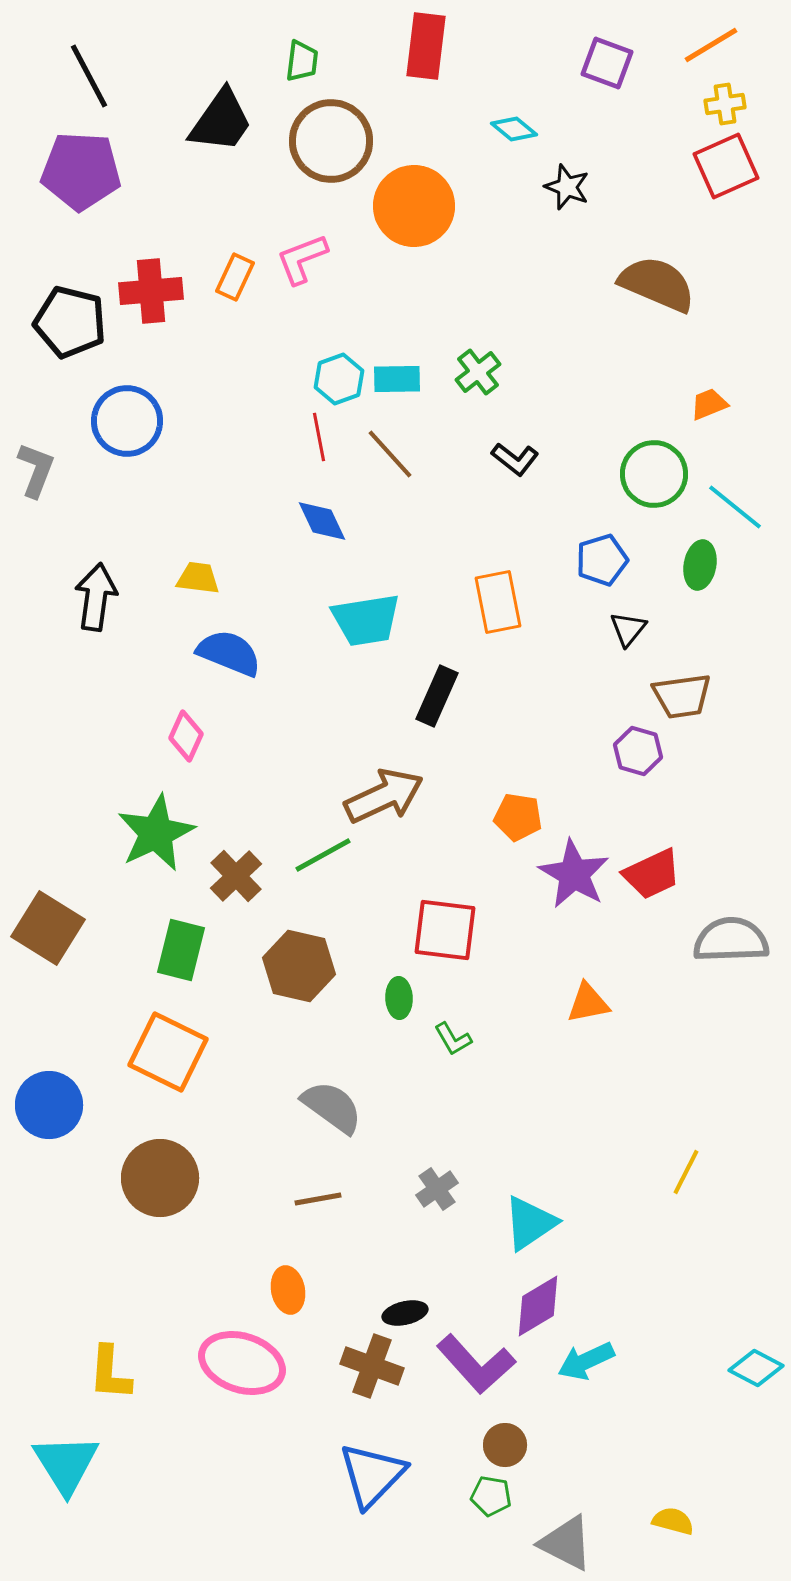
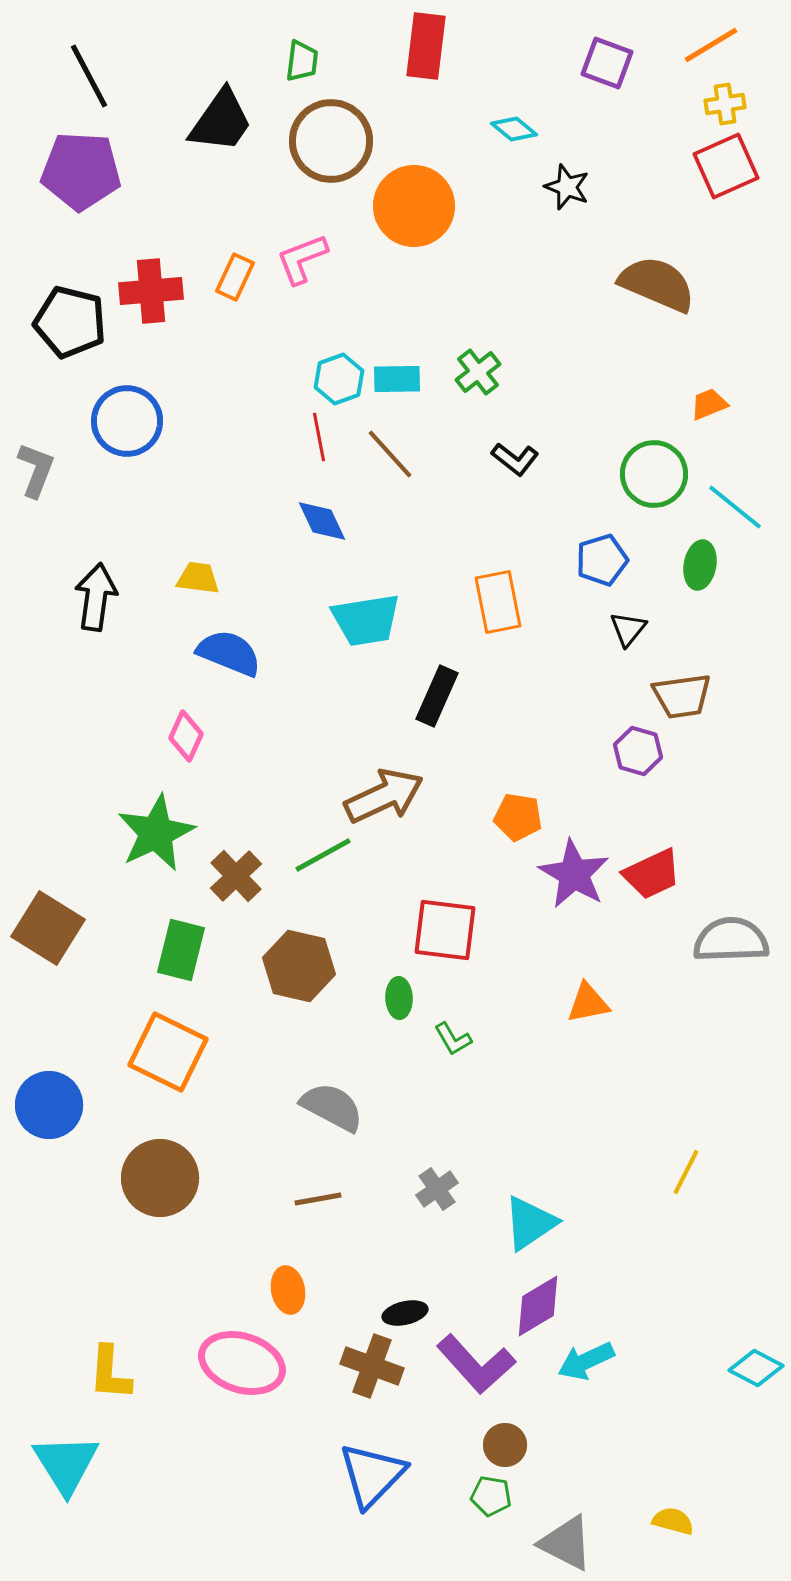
gray semicircle at (332, 1107): rotated 8 degrees counterclockwise
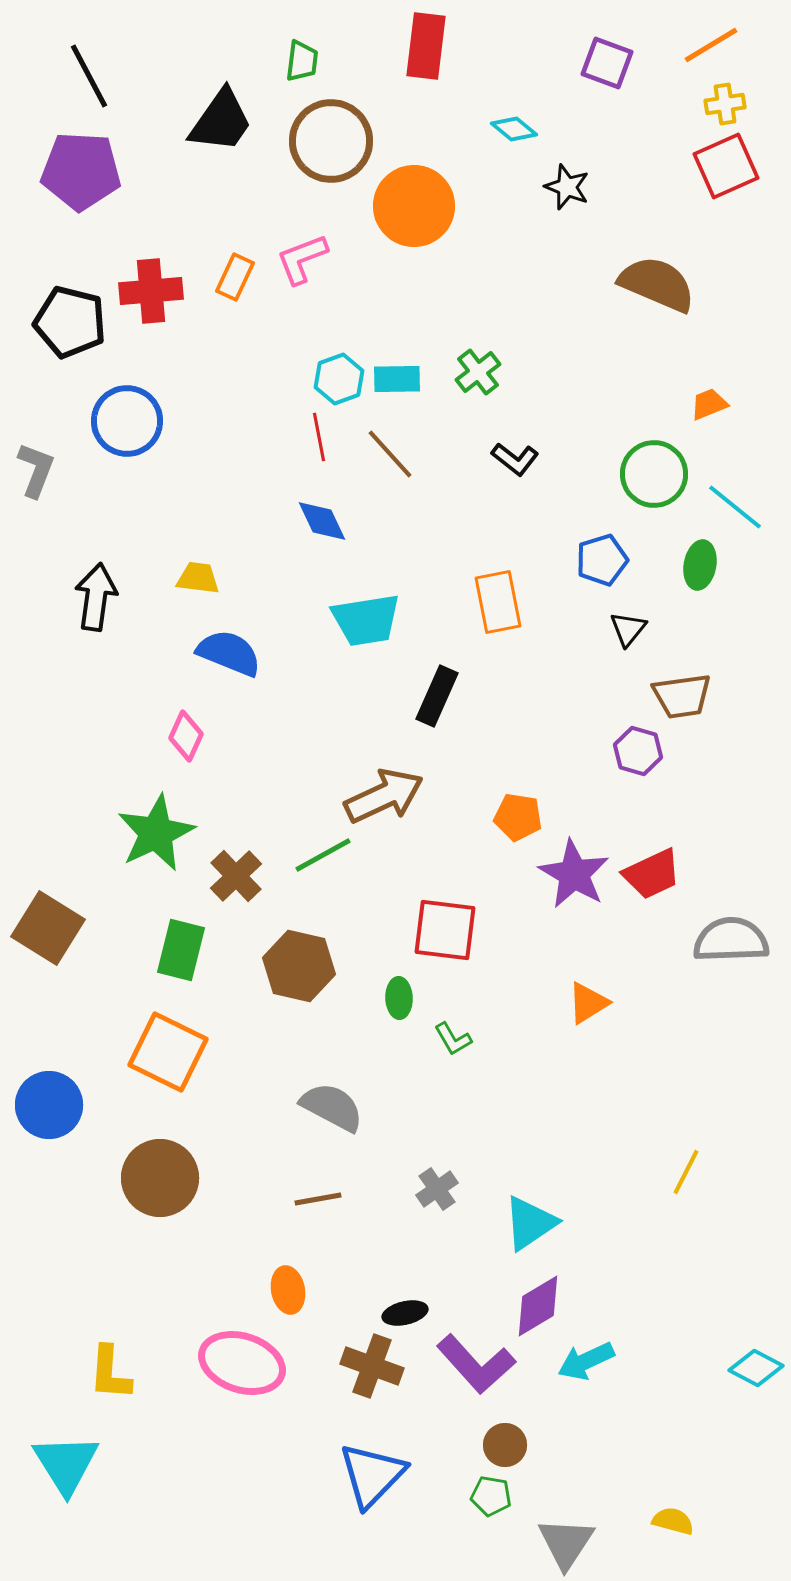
orange triangle at (588, 1003): rotated 21 degrees counterclockwise
gray triangle at (566, 1543): rotated 36 degrees clockwise
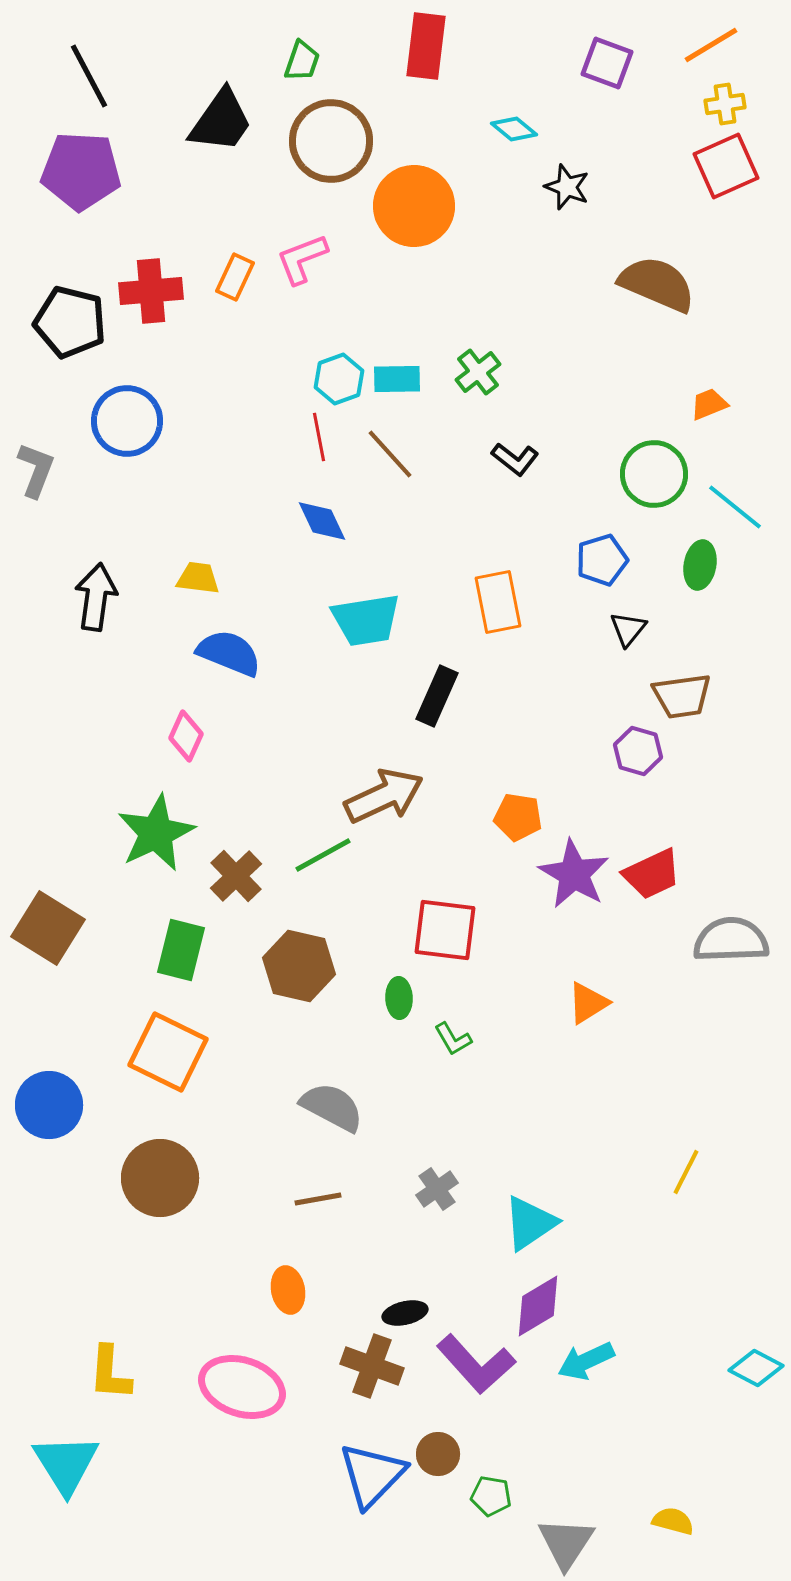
green trapezoid at (302, 61): rotated 12 degrees clockwise
pink ellipse at (242, 1363): moved 24 px down
brown circle at (505, 1445): moved 67 px left, 9 px down
